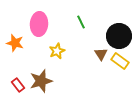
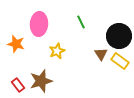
orange star: moved 1 px right, 1 px down
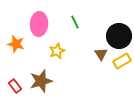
green line: moved 6 px left
yellow rectangle: moved 2 px right; rotated 66 degrees counterclockwise
red rectangle: moved 3 px left, 1 px down
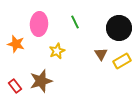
black circle: moved 8 px up
